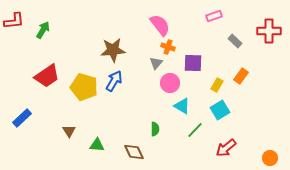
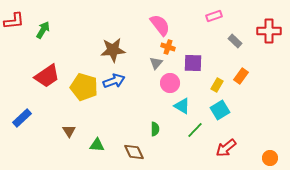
blue arrow: rotated 40 degrees clockwise
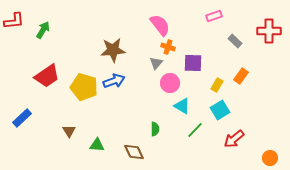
red arrow: moved 8 px right, 9 px up
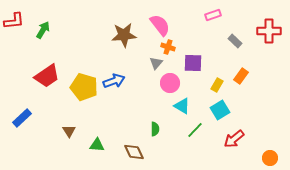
pink rectangle: moved 1 px left, 1 px up
brown star: moved 11 px right, 15 px up
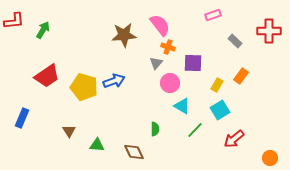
blue rectangle: rotated 24 degrees counterclockwise
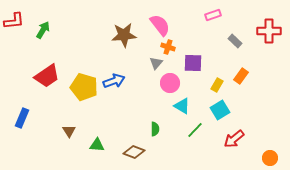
brown diamond: rotated 45 degrees counterclockwise
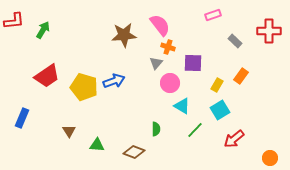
green semicircle: moved 1 px right
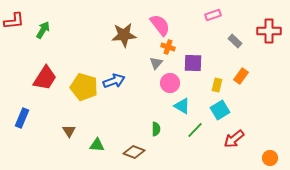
red trapezoid: moved 2 px left, 2 px down; rotated 24 degrees counterclockwise
yellow rectangle: rotated 16 degrees counterclockwise
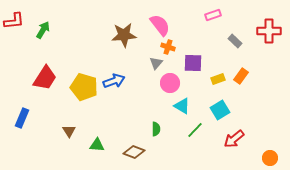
yellow rectangle: moved 1 px right, 6 px up; rotated 56 degrees clockwise
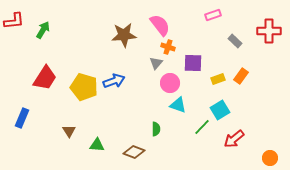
cyan triangle: moved 4 px left, 1 px up; rotated 12 degrees counterclockwise
green line: moved 7 px right, 3 px up
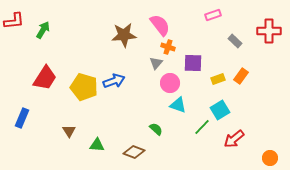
green semicircle: rotated 48 degrees counterclockwise
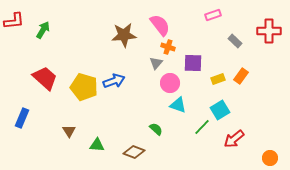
red trapezoid: rotated 80 degrees counterclockwise
